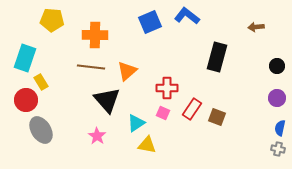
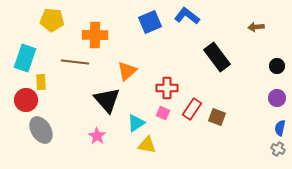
black rectangle: rotated 52 degrees counterclockwise
brown line: moved 16 px left, 5 px up
yellow rectangle: rotated 28 degrees clockwise
gray cross: rotated 16 degrees clockwise
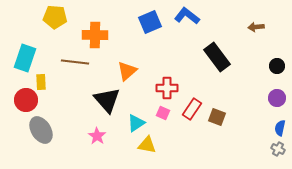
yellow pentagon: moved 3 px right, 3 px up
